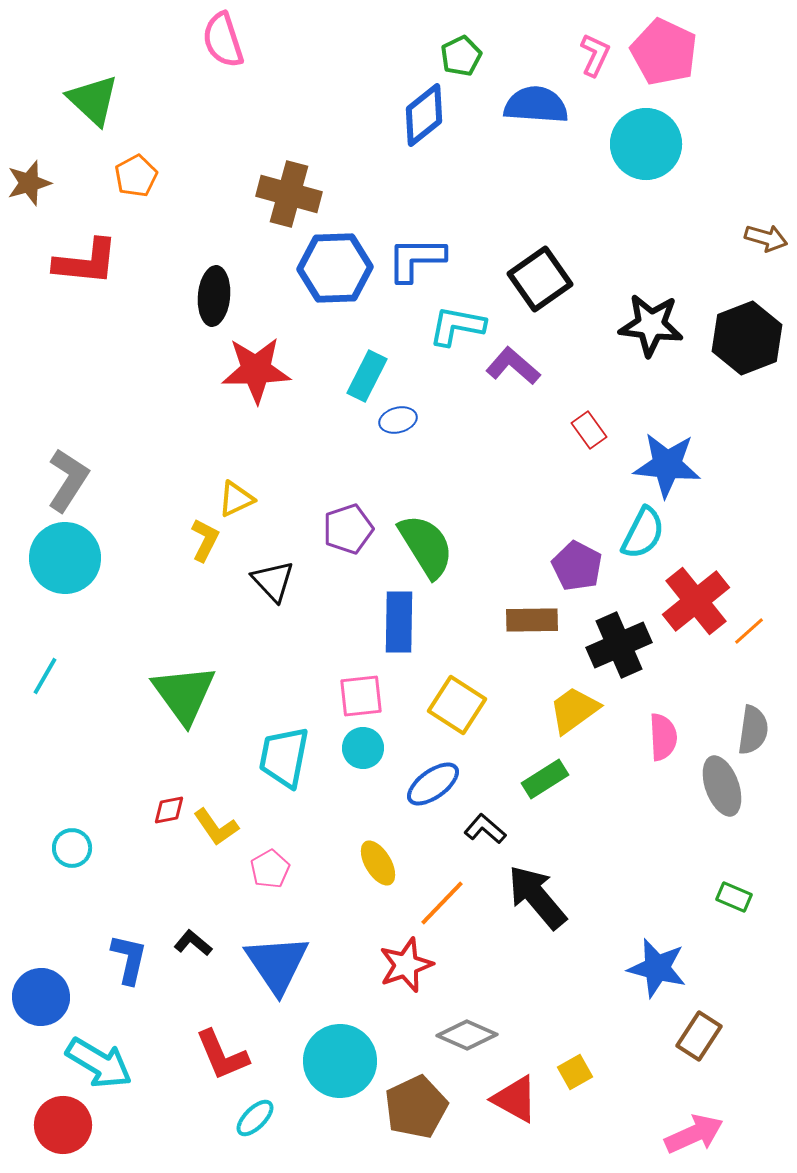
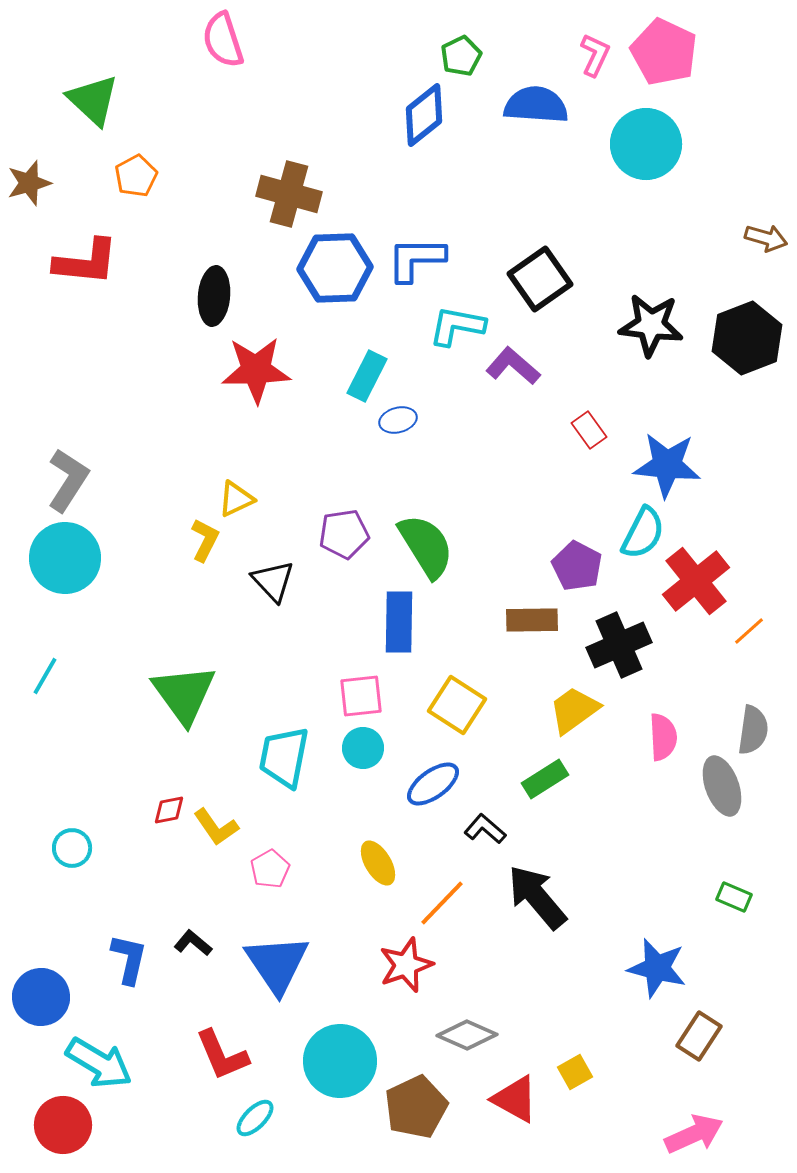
purple pentagon at (348, 529): moved 4 px left, 5 px down; rotated 9 degrees clockwise
red cross at (696, 601): moved 20 px up
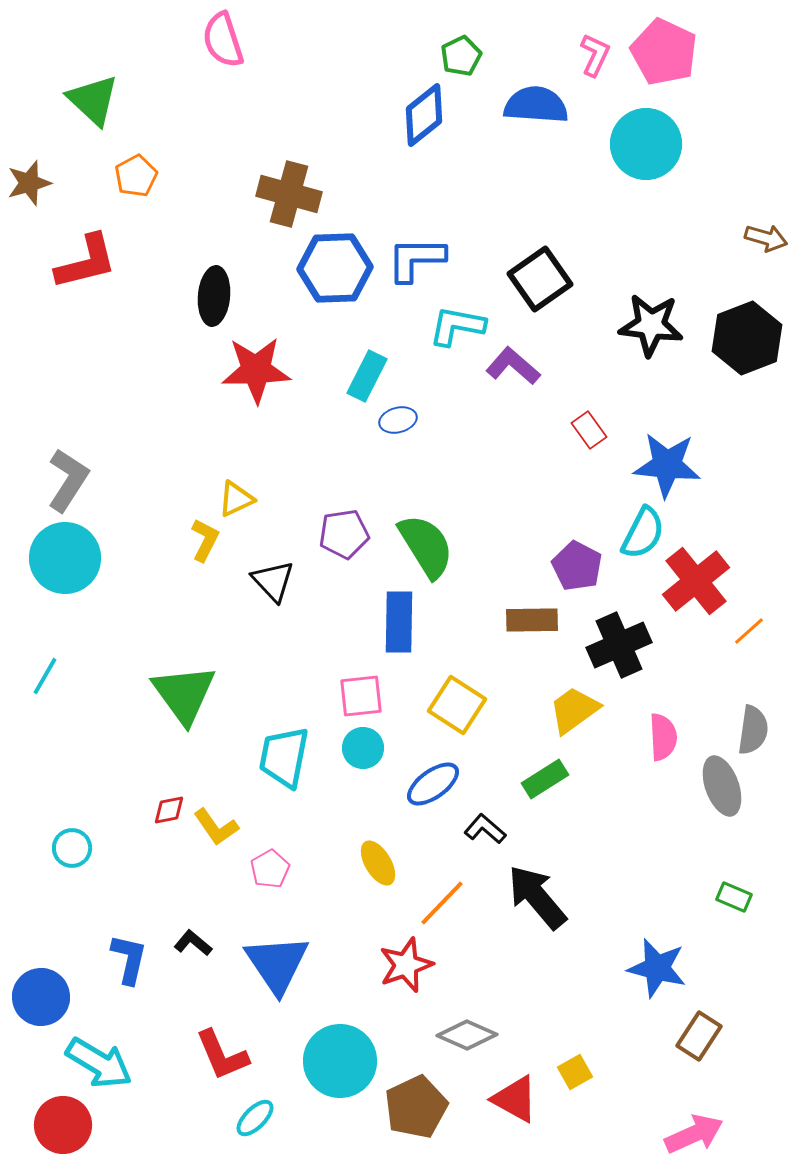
red L-shape at (86, 262): rotated 20 degrees counterclockwise
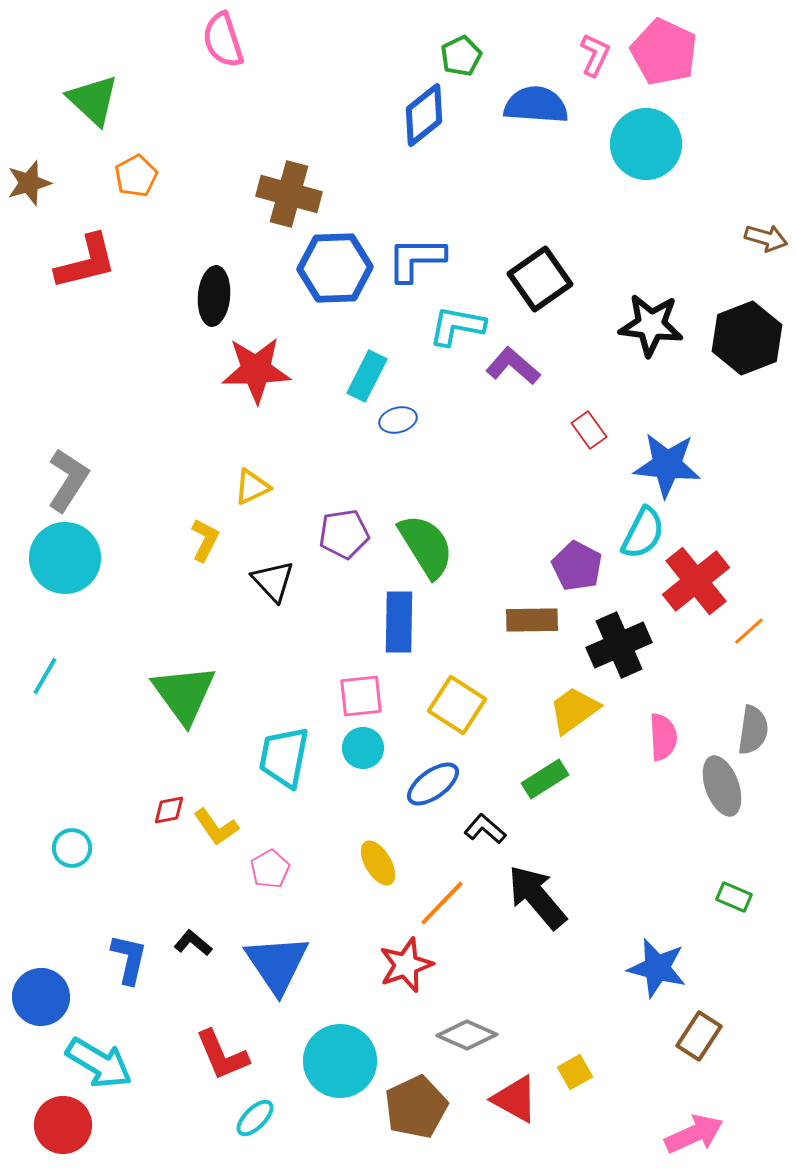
yellow triangle at (236, 499): moved 16 px right, 12 px up
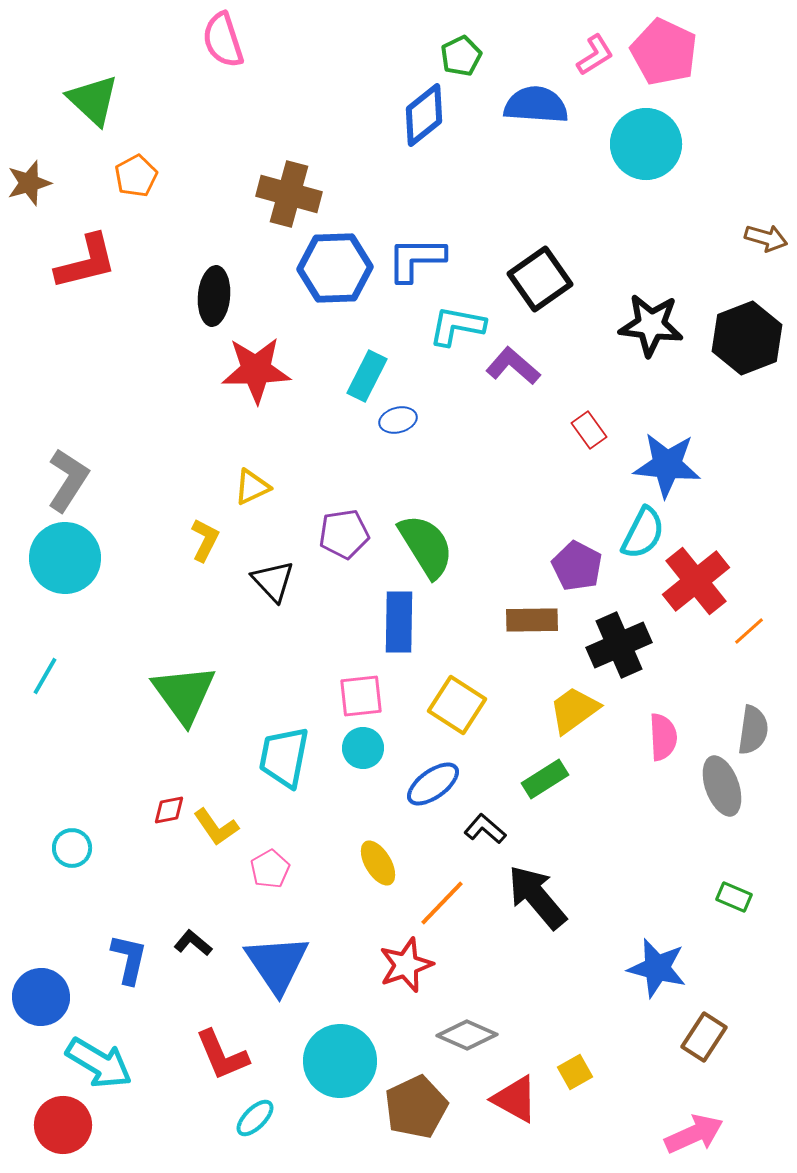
pink L-shape at (595, 55): rotated 33 degrees clockwise
brown rectangle at (699, 1036): moved 5 px right, 1 px down
